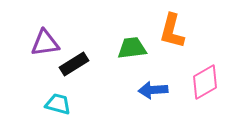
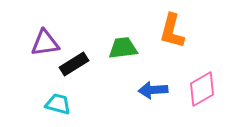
green trapezoid: moved 9 px left
pink diamond: moved 3 px left, 7 px down
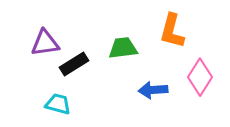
pink diamond: moved 2 px left, 12 px up; rotated 27 degrees counterclockwise
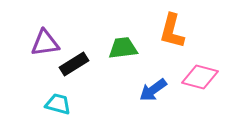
pink diamond: rotated 72 degrees clockwise
blue arrow: rotated 32 degrees counterclockwise
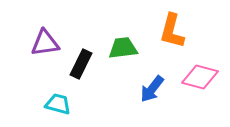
black rectangle: moved 7 px right; rotated 32 degrees counterclockwise
blue arrow: moved 1 px left, 1 px up; rotated 16 degrees counterclockwise
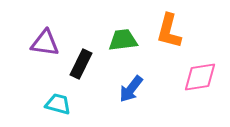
orange L-shape: moved 3 px left
purple triangle: rotated 16 degrees clockwise
green trapezoid: moved 8 px up
pink diamond: rotated 24 degrees counterclockwise
blue arrow: moved 21 px left
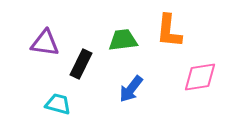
orange L-shape: rotated 9 degrees counterclockwise
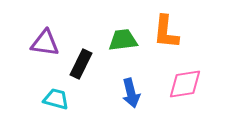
orange L-shape: moved 3 px left, 1 px down
pink diamond: moved 15 px left, 7 px down
blue arrow: moved 4 px down; rotated 52 degrees counterclockwise
cyan trapezoid: moved 2 px left, 5 px up
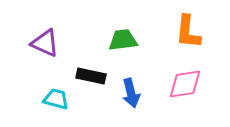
orange L-shape: moved 22 px right
purple triangle: rotated 16 degrees clockwise
black rectangle: moved 10 px right, 12 px down; rotated 76 degrees clockwise
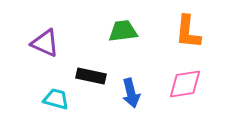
green trapezoid: moved 9 px up
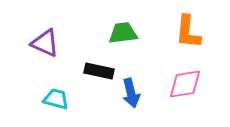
green trapezoid: moved 2 px down
black rectangle: moved 8 px right, 5 px up
